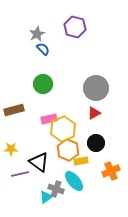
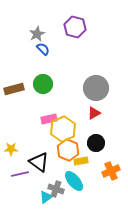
brown rectangle: moved 21 px up
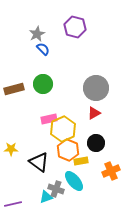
purple line: moved 7 px left, 30 px down
cyan triangle: rotated 16 degrees clockwise
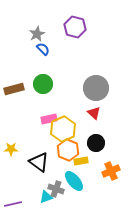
red triangle: rotated 48 degrees counterclockwise
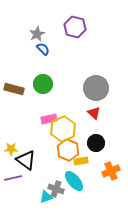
brown rectangle: rotated 30 degrees clockwise
black triangle: moved 13 px left, 2 px up
purple line: moved 26 px up
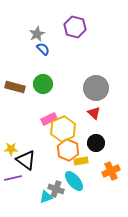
brown rectangle: moved 1 px right, 2 px up
pink rectangle: rotated 14 degrees counterclockwise
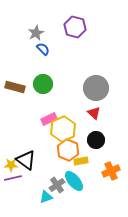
gray star: moved 1 px left, 1 px up
black circle: moved 3 px up
yellow star: moved 16 px down
gray cross: moved 1 px right, 4 px up; rotated 35 degrees clockwise
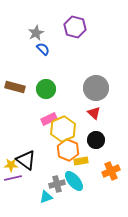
green circle: moved 3 px right, 5 px down
gray cross: moved 1 px up; rotated 21 degrees clockwise
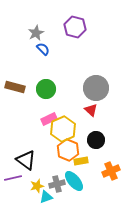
red triangle: moved 3 px left, 3 px up
yellow star: moved 26 px right, 21 px down; rotated 16 degrees counterclockwise
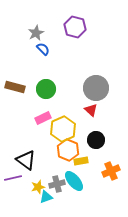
pink rectangle: moved 6 px left, 1 px up
yellow star: moved 1 px right, 1 px down
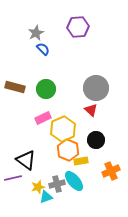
purple hexagon: moved 3 px right; rotated 20 degrees counterclockwise
